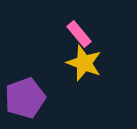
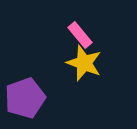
pink rectangle: moved 1 px right, 1 px down
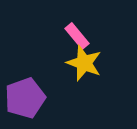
pink rectangle: moved 3 px left, 1 px down
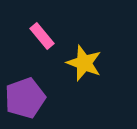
pink rectangle: moved 35 px left
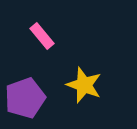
yellow star: moved 22 px down
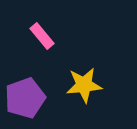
yellow star: rotated 27 degrees counterclockwise
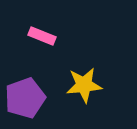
pink rectangle: rotated 28 degrees counterclockwise
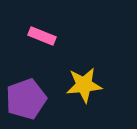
purple pentagon: moved 1 px right, 1 px down
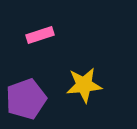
pink rectangle: moved 2 px left, 1 px up; rotated 40 degrees counterclockwise
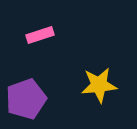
yellow star: moved 15 px right
